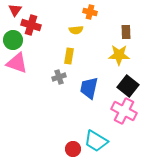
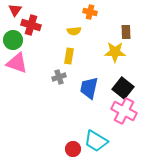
yellow semicircle: moved 2 px left, 1 px down
yellow star: moved 4 px left, 3 px up
black square: moved 5 px left, 2 px down
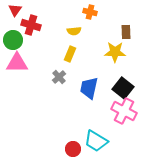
yellow rectangle: moved 1 px right, 2 px up; rotated 14 degrees clockwise
pink triangle: rotated 20 degrees counterclockwise
gray cross: rotated 24 degrees counterclockwise
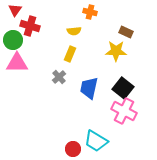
red cross: moved 1 px left, 1 px down
brown rectangle: rotated 64 degrees counterclockwise
yellow star: moved 1 px right, 1 px up
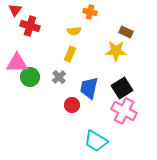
green circle: moved 17 px right, 37 px down
black square: moved 1 px left; rotated 20 degrees clockwise
red circle: moved 1 px left, 44 px up
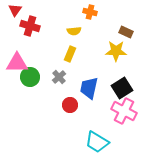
red circle: moved 2 px left
cyan trapezoid: moved 1 px right, 1 px down
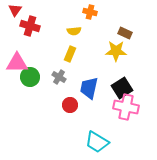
brown rectangle: moved 1 px left, 1 px down
gray cross: rotated 16 degrees counterclockwise
pink cross: moved 2 px right, 4 px up; rotated 15 degrees counterclockwise
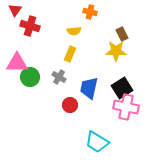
brown rectangle: moved 3 px left, 1 px down; rotated 40 degrees clockwise
